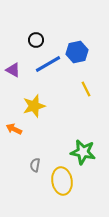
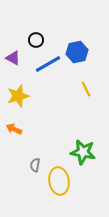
purple triangle: moved 12 px up
yellow star: moved 16 px left, 10 px up
yellow ellipse: moved 3 px left
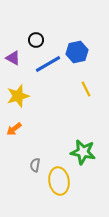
orange arrow: rotated 63 degrees counterclockwise
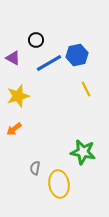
blue hexagon: moved 3 px down
blue line: moved 1 px right, 1 px up
gray semicircle: moved 3 px down
yellow ellipse: moved 3 px down
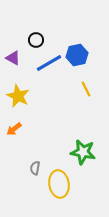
yellow star: rotated 30 degrees counterclockwise
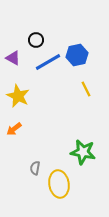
blue line: moved 1 px left, 1 px up
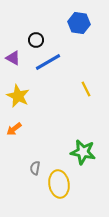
blue hexagon: moved 2 px right, 32 px up; rotated 20 degrees clockwise
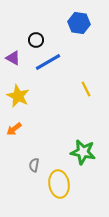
gray semicircle: moved 1 px left, 3 px up
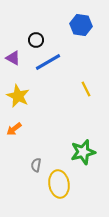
blue hexagon: moved 2 px right, 2 px down
green star: rotated 25 degrees counterclockwise
gray semicircle: moved 2 px right
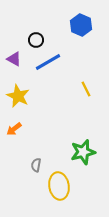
blue hexagon: rotated 15 degrees clockwise
purple triangle: moved 1 px right, 1 px down
yellow ellipse: moved 2 px down
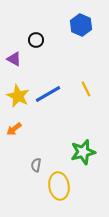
blue line: moved 32 px down
